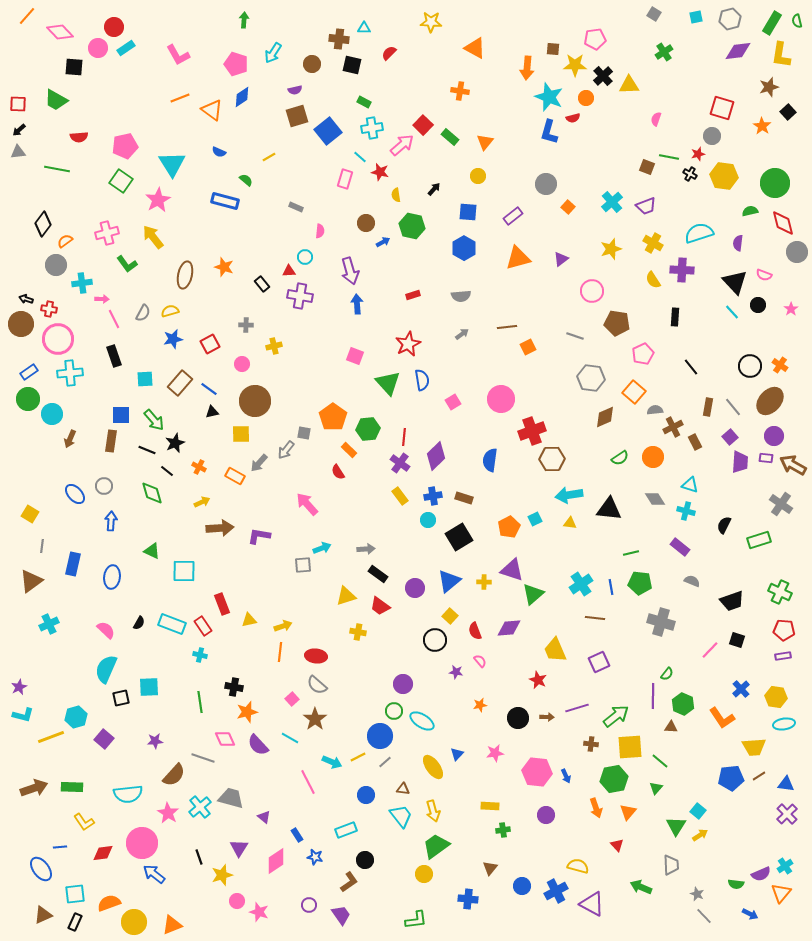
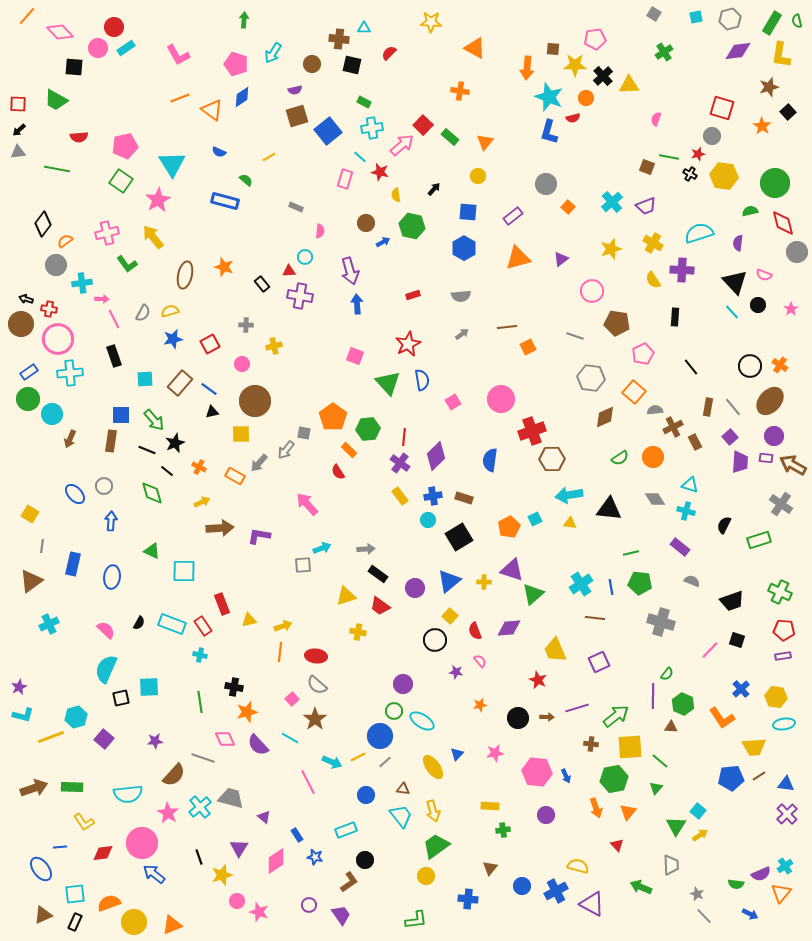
yellow circle at (424, 874): moved 2 px right, 2 px down
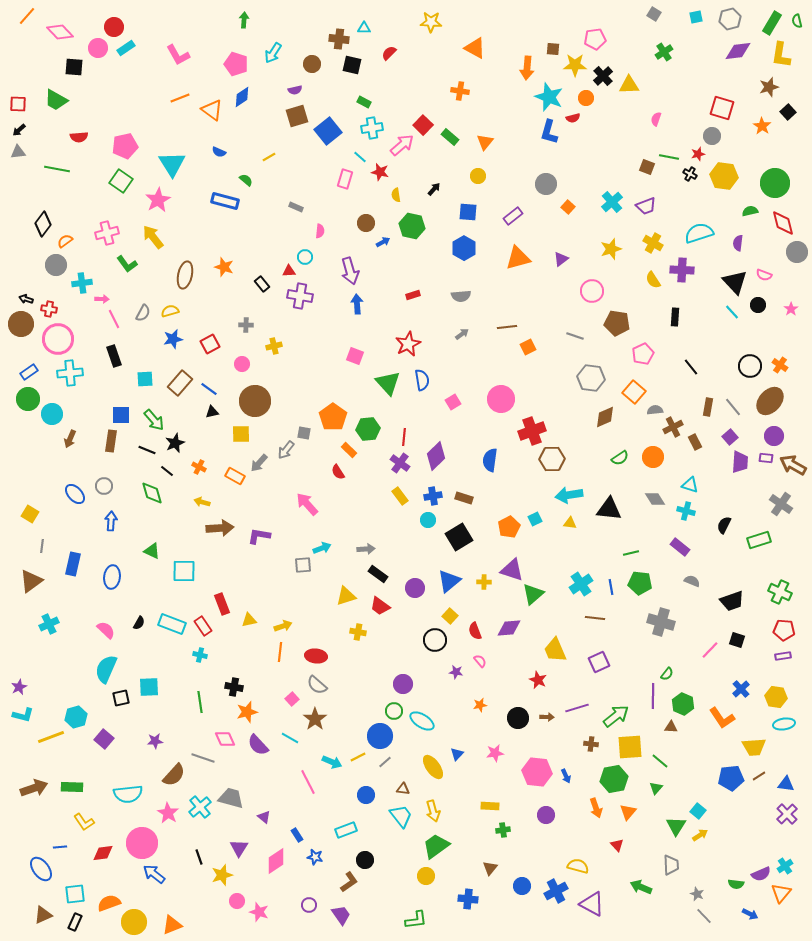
yellow arrow at (202, 502): rotated 140 degrees counterclockwise
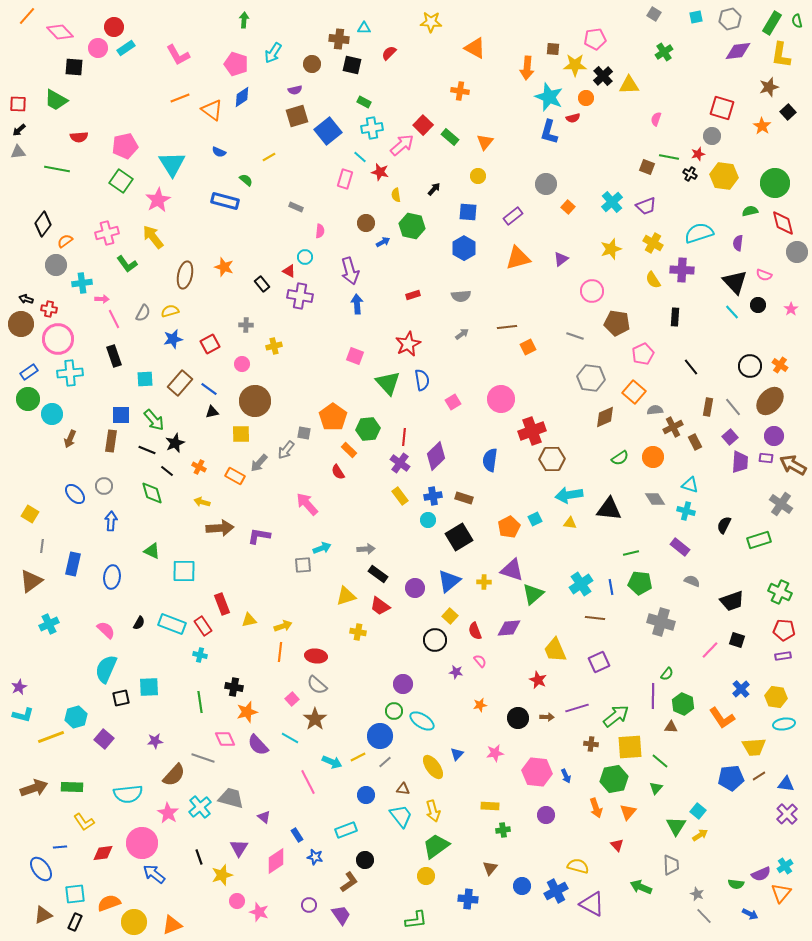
red triangle at (289, 271): rotated 32 degrees clockwise
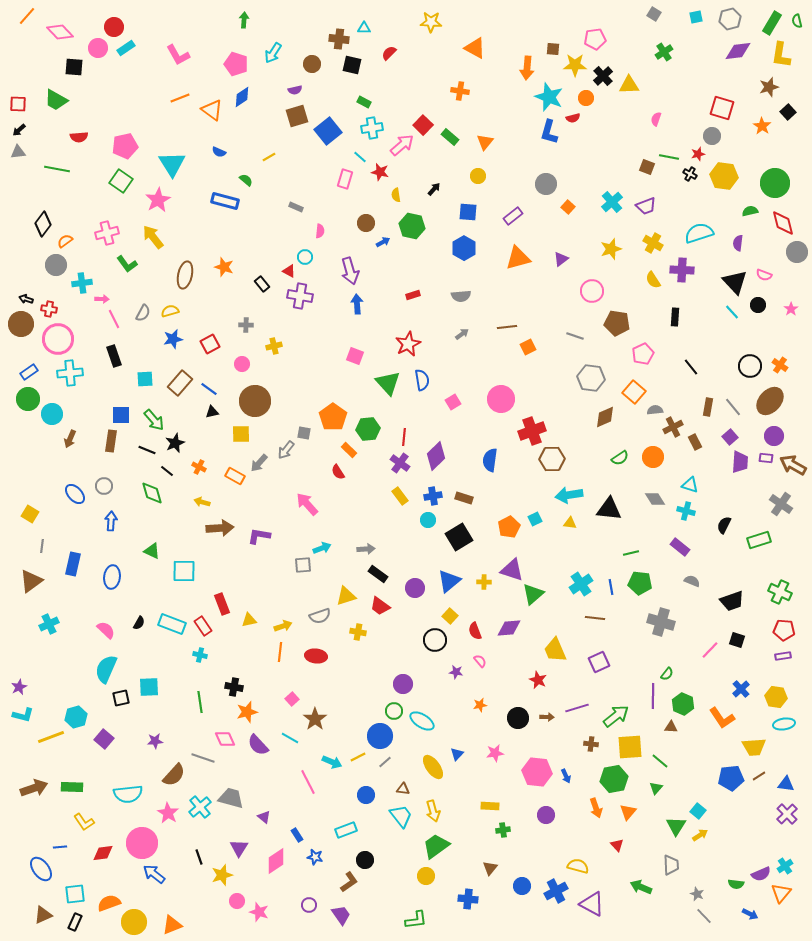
gray semicircle at (317, 685): moved 3 px right, 69 px up; rotated 60 degrees counterclockwise
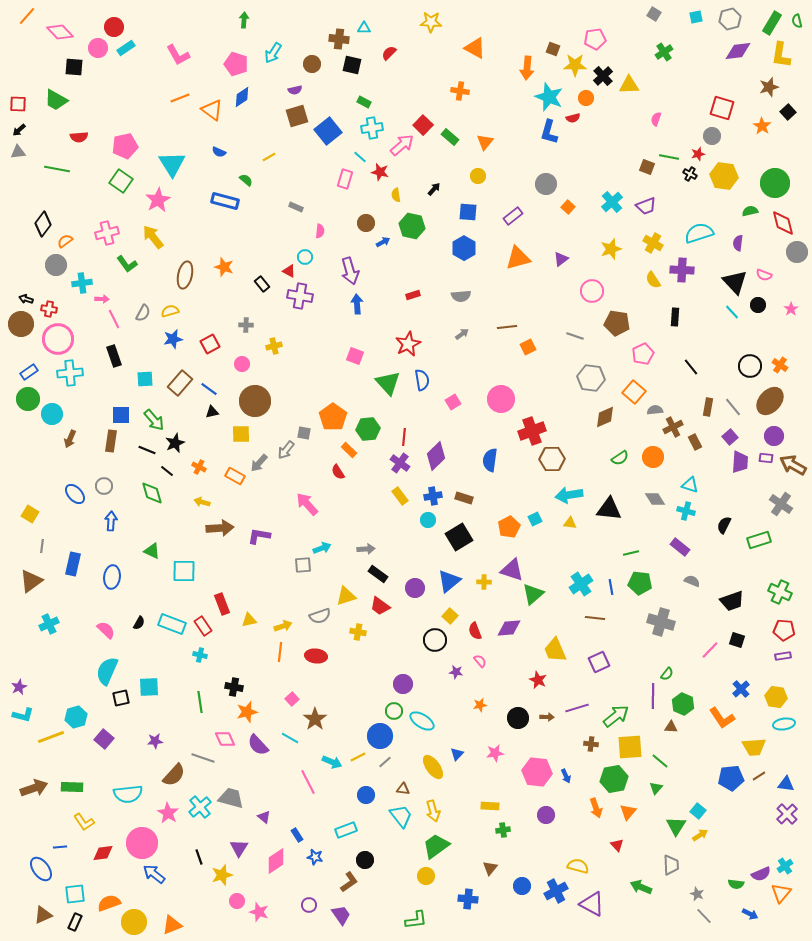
brown square at (553, 49): rotated 16 degrees clockwise
cyan semicircle at (106, 669): moved 1 px right, 2 px down
